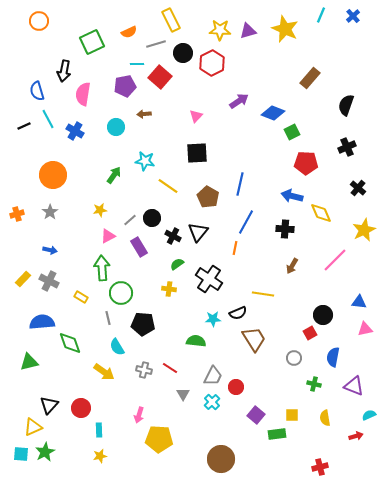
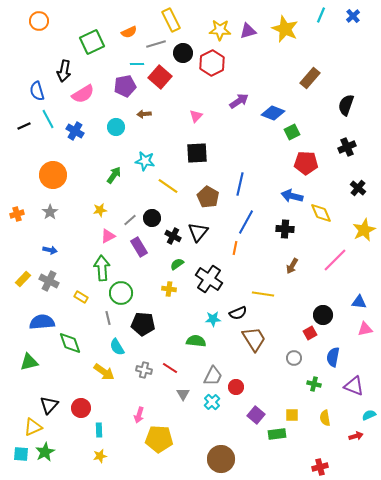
pink semicircle at (83, 94): rotated 130 degrees counterclockwise
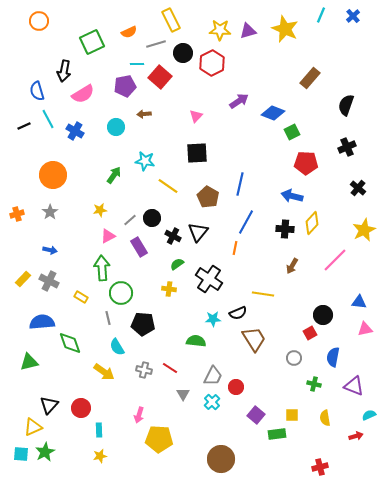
yellow diamond at (321, 213): moved 9 px left, 10 px down; rotated 65 degrees clockwise
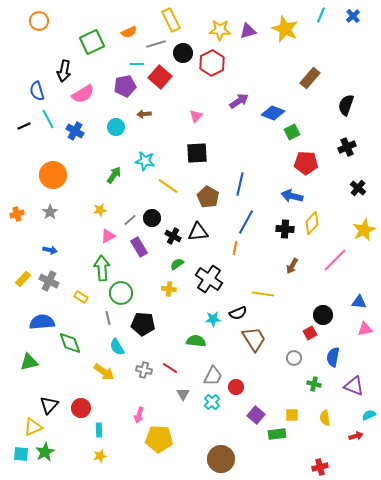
black triangle at (198, 232): rotated 45 degrees clockwise
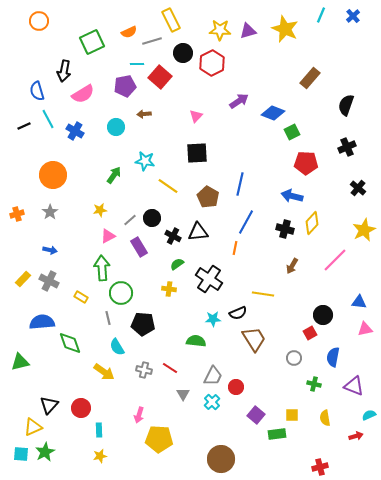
gray line at (156, 44): moved 4 px left, 3 px up
black cross at (285, 229): rotated 12 degrees clockwise
green triangle at (29, 362): moved 9 px left
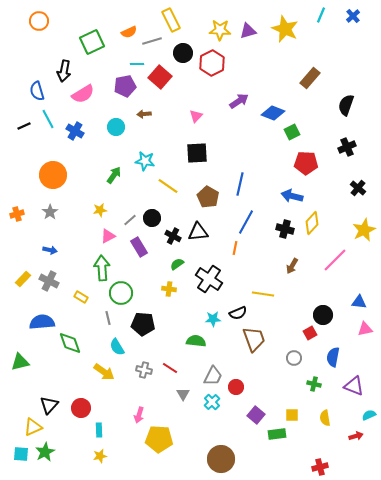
brown trapezoid at (254, 339): rotated 12 degrees clockwise
